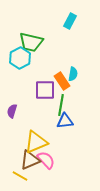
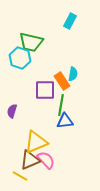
cyan hexagon: rotated 15 degrees counterclockwise
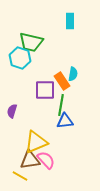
cyan rectangle: rotated 28 degrees counterclockwise
brown triangle: rotated 15 degrees clockwise
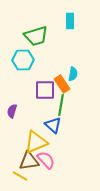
green trapezoid: moved 5 px right, 6 px up; rotated 30 degrees counterclockwise
cyan hexagon: moved 3 px right, 2 px down; rotated 20 degrees counterclockwise
orange rectangle: moved 3 px down
blue triangle: moved 12 px left, 4 px down; rotated 48 degrees clockwise
brown triangle: moved 1 px left, 1 px down
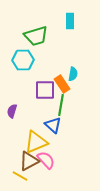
brown triangle: rotated 20 degrees counterclockwise
